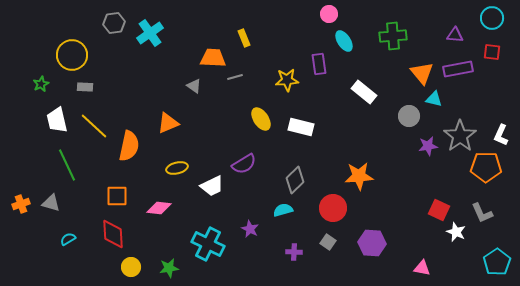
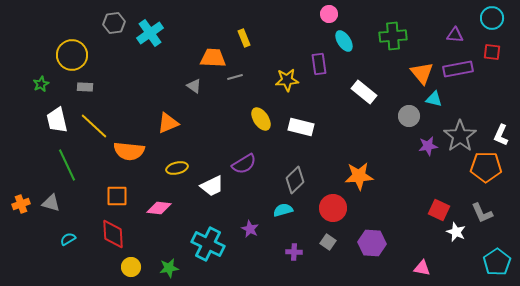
orange semicircle at (129, 146): moved 5 px down; rotated 84 degrees clockwise
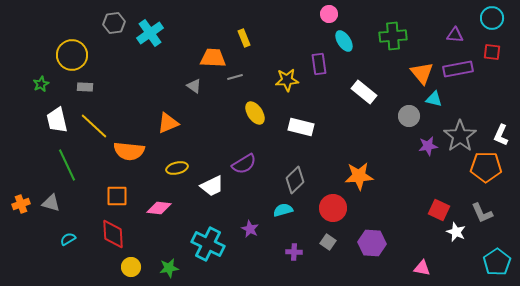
yellow ellipse at (261, 119): moved 6 px left, 6 px up
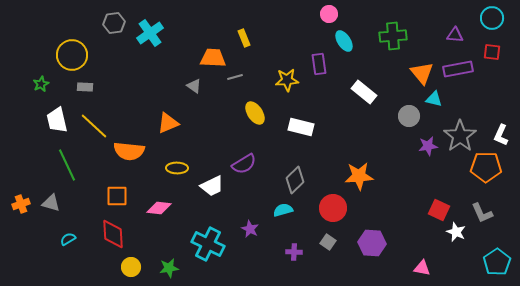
yellow ellipse at (177, 168): rotated 15 degrees clockwise
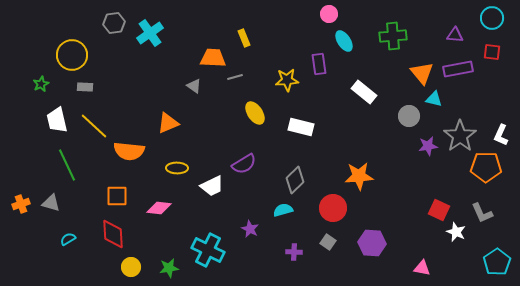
cyan cross at (208, 244): moved 6 px down
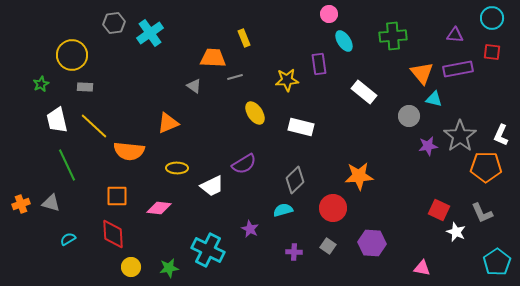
gray square at (328, 242): moved 4 px down
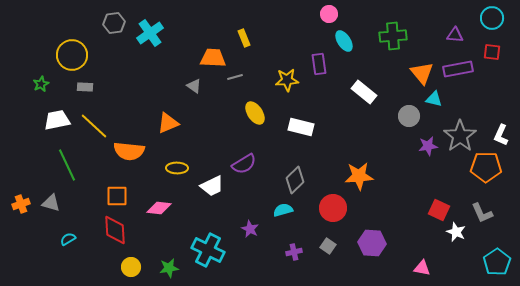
white trapezoid at (57, 120): rotated 92 degrees clockwise
red diamond at (113, 234): moved 2 px right, 4 px up
purple cross at (294, 252): rotated 14 degrees counterclockwise
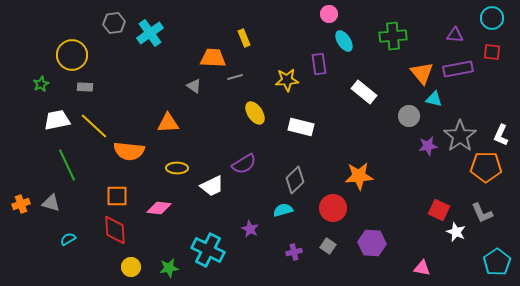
orange triangle at (168, 123): rotated 20 degrees clockwise
